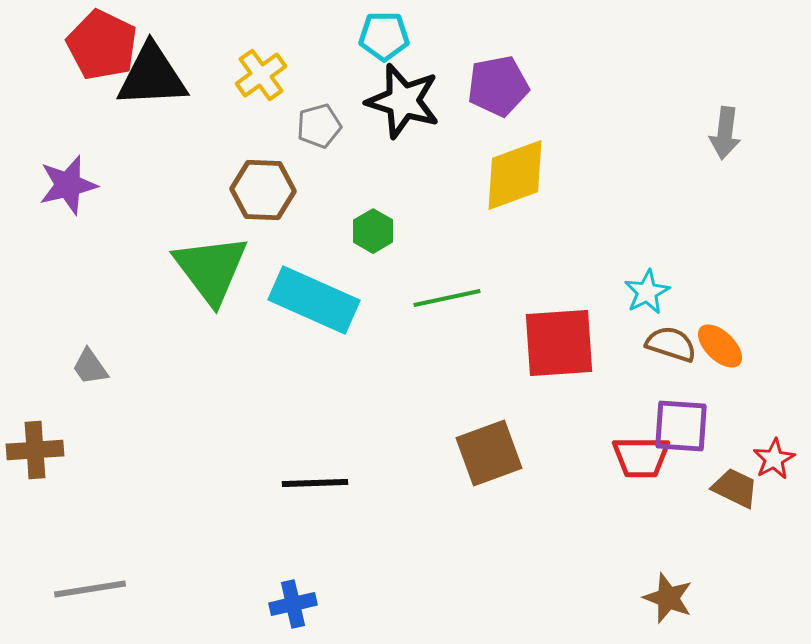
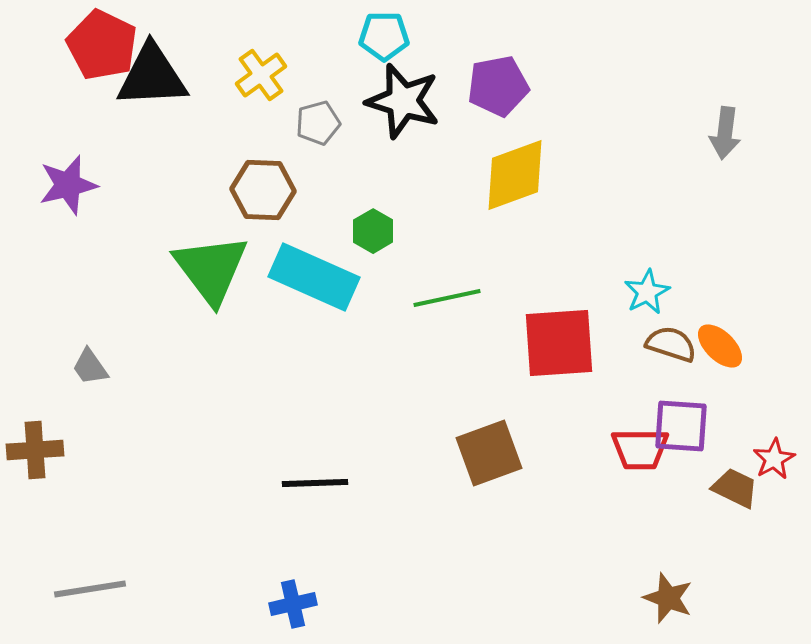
gray pentagon: moved 1 px left, 3 px up
cyan rectangle: moved 23 px up
red trapezoid: moved 1 px left, 8 px up
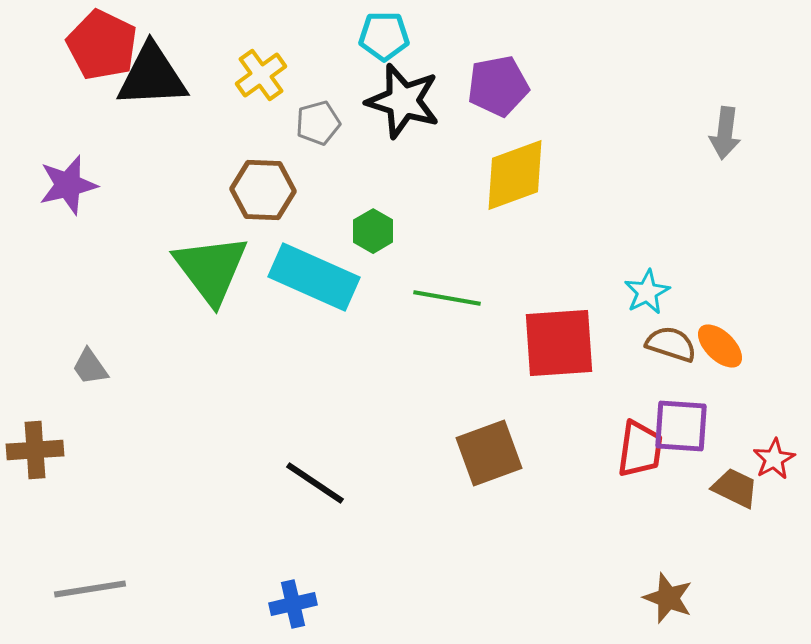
green line: rotated 22 degrees clockwise
red trapezoid: rotated 82 degrees counterclockwise
black line: rotated 36 degrees clockwise
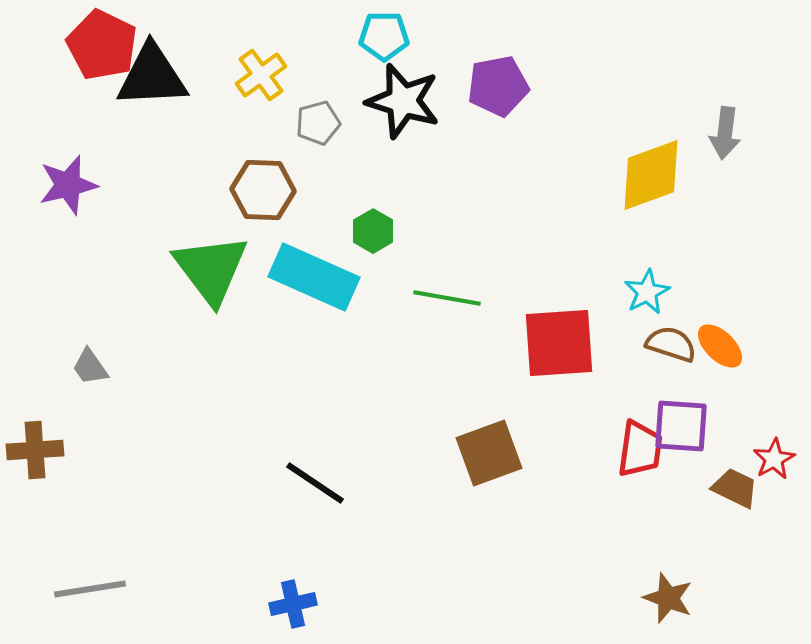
yellow diamond: moved 136 px right
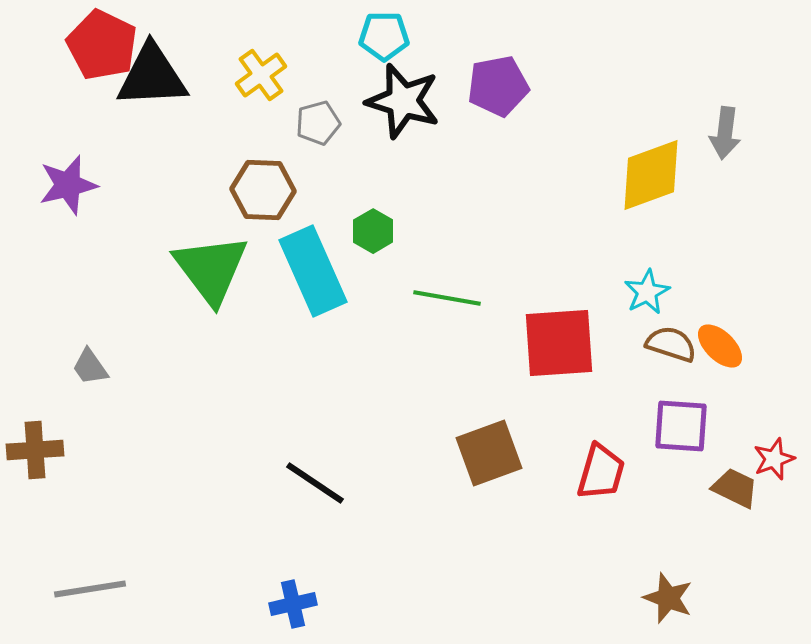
cyan rectangle: moved 1 px left, 6 px up; rotated 42 degrees clockwise
red trapezoid: moved 39 px left, 23 px down; rotated 8 degrees clockwise
red star: rotated 9 degrees clockwise
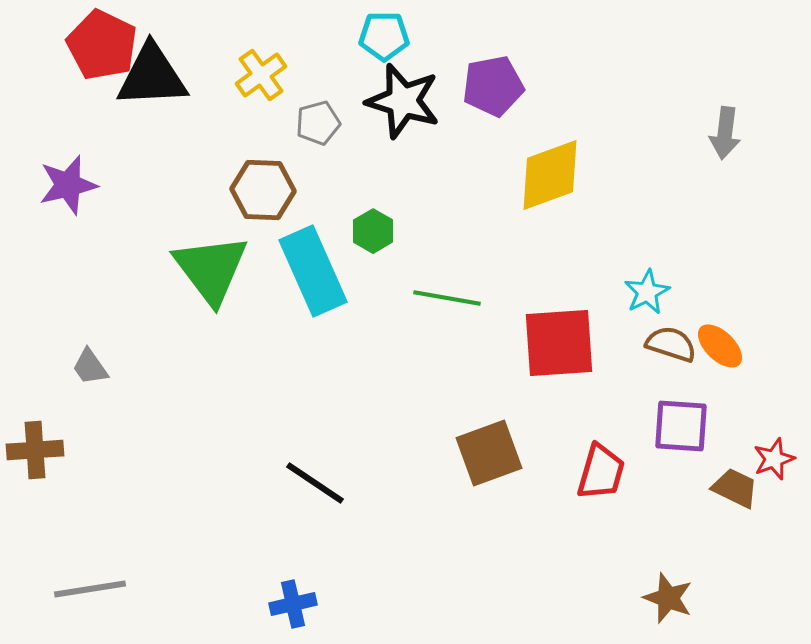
purple pentagon: moved 5 px left
yellow diamond: moved 101 px left
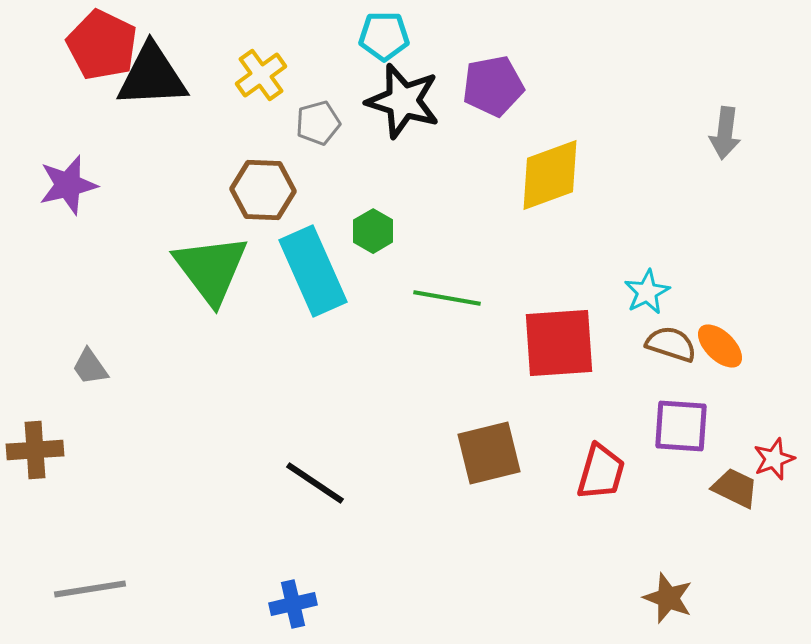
brown square: rotated 6 degrees clockwise
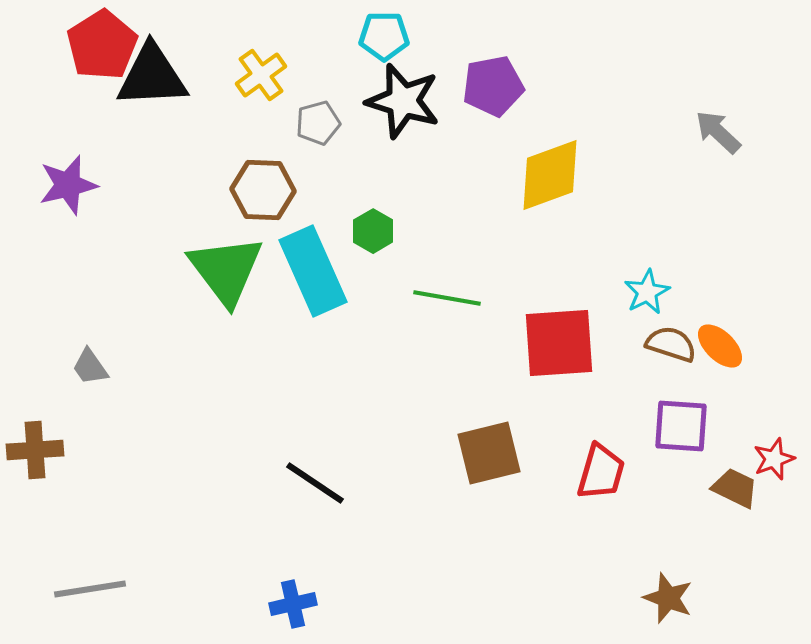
red pentagon: rotated 14 degrees clockwise
gray arrow: moved 7 px left, 1 px up; rotated 126 degrees clockwise
green triangle: moved 15 px right, 1 px down
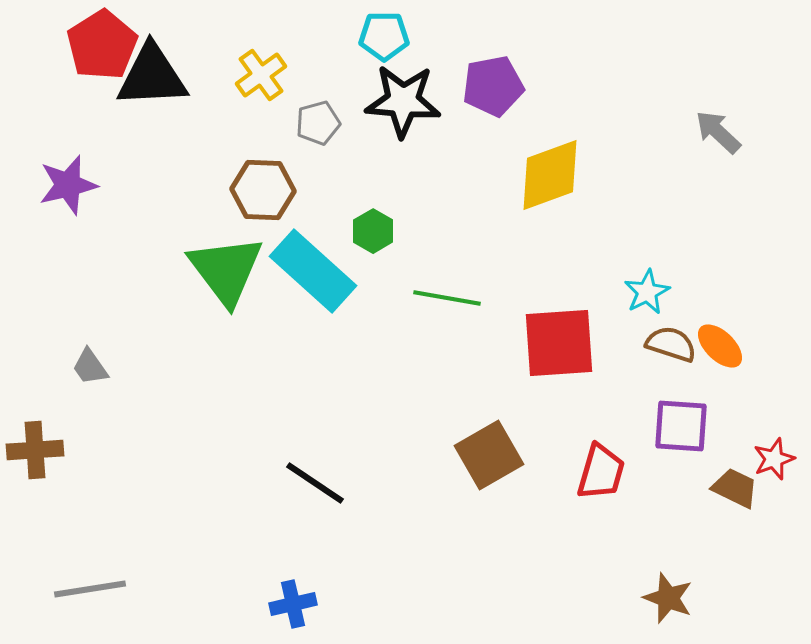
black star: rotated 12 degrees counterclockwise
cyan rectangle: rotated 24 degrees counterclockwise
brown square: moved 2 px down; rotated 16 degrees counterclockwise
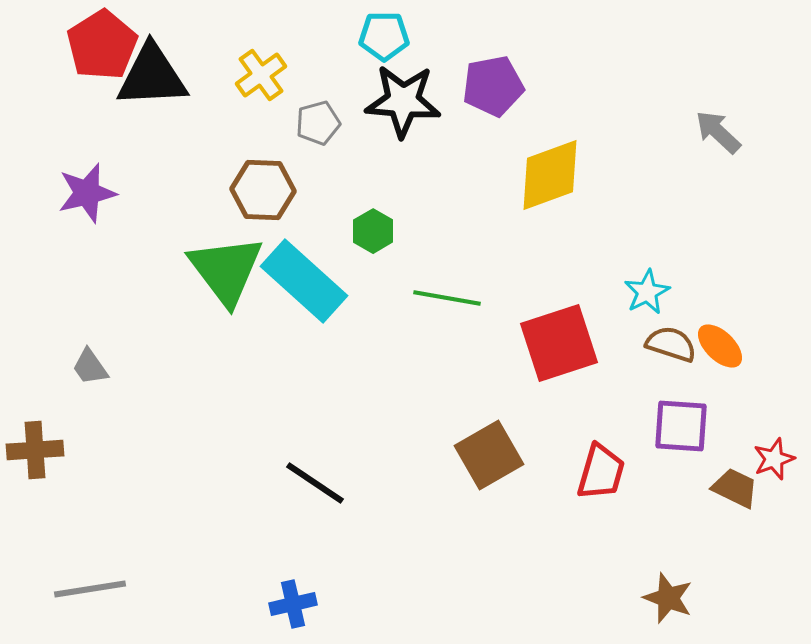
purple star: moved 19 px right, 8 px down
cyan rectangle: moved 9 px left, 10 px down
red square: rotated 14 degrees counterclockwise
